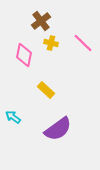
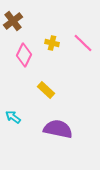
brown cross: moved 28 px left
yellow cross: moved 1 px right
pink diamond: rotated 15 degrees clockwise
purple semicircle: rotated 132 degrees counterclockwise
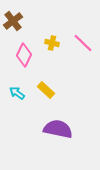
cyan arrow: moved 4 px right, 24 px up
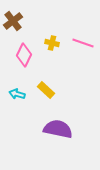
pink line: rotated 25 degrees counterclockwise
cyan arrow: moved 1 px down; rotated 21 degrees counterclockwise
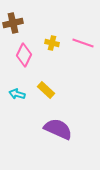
brown cross: moved 2 px down; rotated 24 degrees clockwise
purple semicircle: rotated 12 degrees clockwise
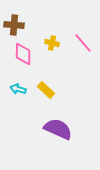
brown cross: moved 1 px right, 2 px down; rotated 18 degrees clockwise
pink line: rotated 30 degrees clockwise
pink diamond: moved 1 px left, 1 px up; rotated 25 degrees counterclockwise
cyan arrow: moved 1 px right, 5 px up
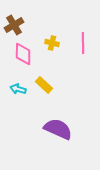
brown cross: rotated 36 degrees counterclockwise
pink line: rotated 40 degrees clockwise
yellow rectangle: moved 2 px left, 5 px up
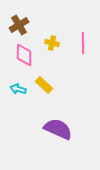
brown cross: moved 5 px right
pink diamond: moved 1 px right, 1 px down
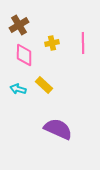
yellow cross: rotated 24 degrees counterclockwise
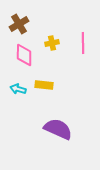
brown cross: moved 1 px up
yellow rectangle: rotated 36 degrees counterclockwise
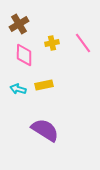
pink line: rotated 35 degrees counterclockwise
yellow rectangle: rotated 18 degrees counterclockwise
purple semicircle: moved 13 px left, 1 px down; rotated 8 degrees clockwise
